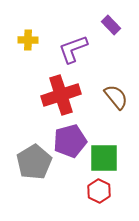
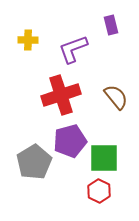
purple rectangle: rotated 30 degrees clockwise
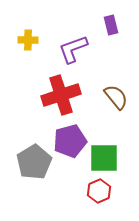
red hexagon: rotated 10 degrees clockwise
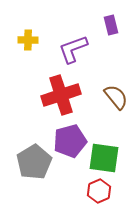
green square: rotated 8 degrees clockwise
